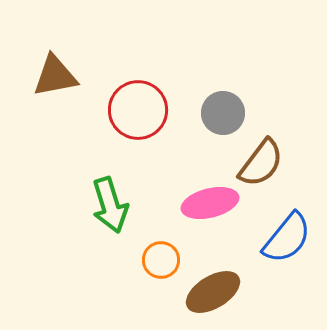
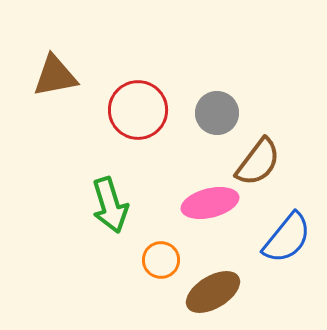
gray circle: moved 6 px left
brown semicircle: moved 3 px left, 1 px up
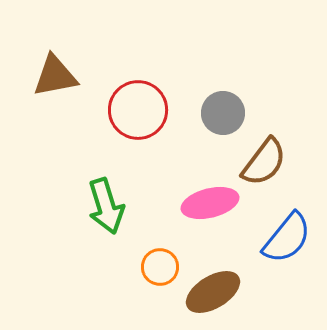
gray circle: moved 6 px right
brown semicircle: moved 6 px right
green arrow: moved 4 px left, 1 px down
orange circle: moved 1 px left, 7 px down
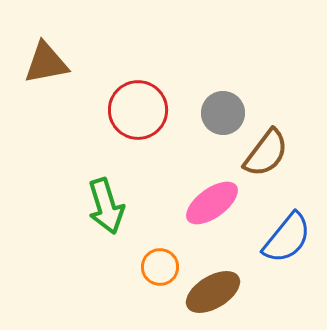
brown triangle: moved 9 px left, 13 px up
brown semicircle: moved 2 px right, 9 px up
pink ellipse: moved 2 px right; rotated 22 degrees counterclockwise
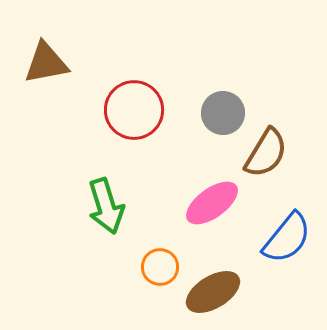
red circle: moved 4 px left
brown semicircle: rotated 6 degrees counterclockwise
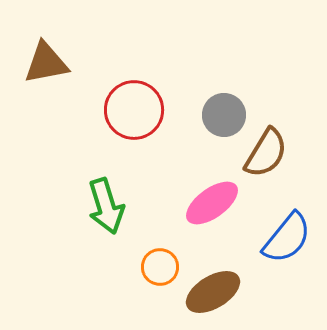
gray circle: moved 1 px right, 2 px down
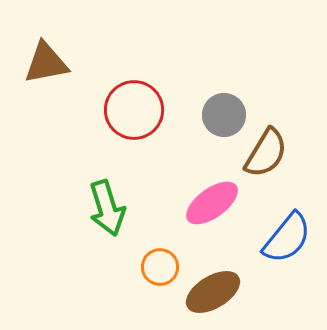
green arrow: moved 1 px right, 2 px down
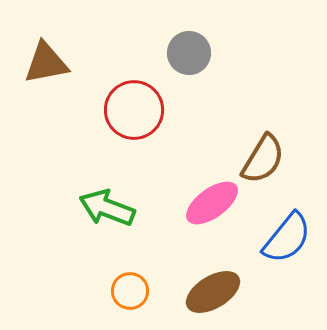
gray circle: moved 35 px left, 62 px up
brown semicircle: moved 3 px left, 6 px down
green arrow: rotated 128 degrees clockwise
orange circle: moved 30 px left, 24 px down
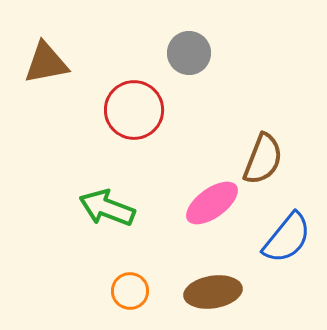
brown semicircle: rotated 10 degrees counterclockwise
brown ellipse: rotated 22 degrees clockwise
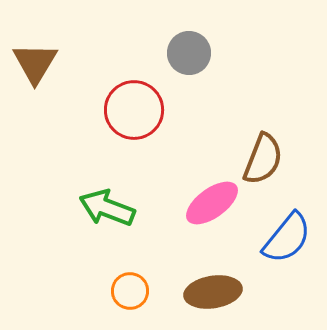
brown triangle: moved 11 px left; rotated 48 degrees counterclockwise
